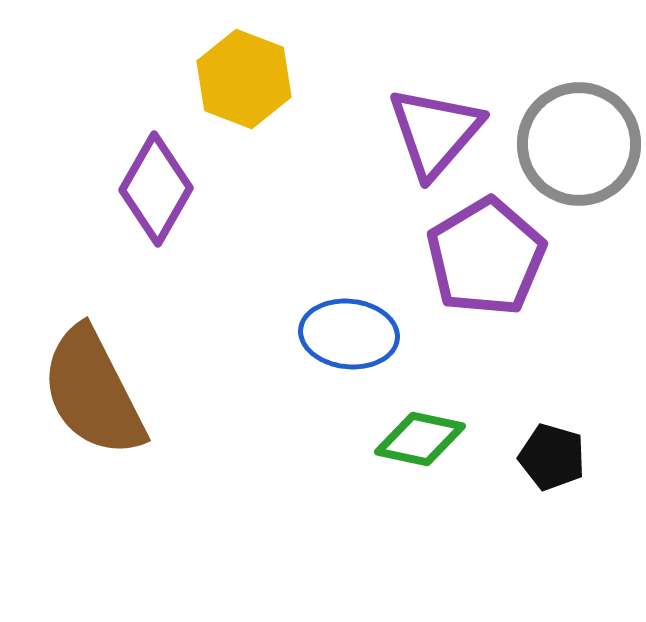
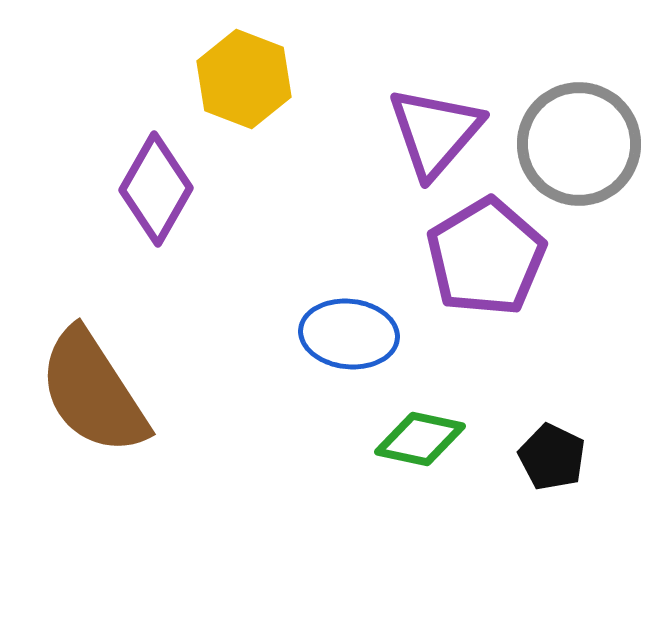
brown semicircle: rotated 6 degrees counterclockwise
black pentagon: rotated 10 degrees clockwise
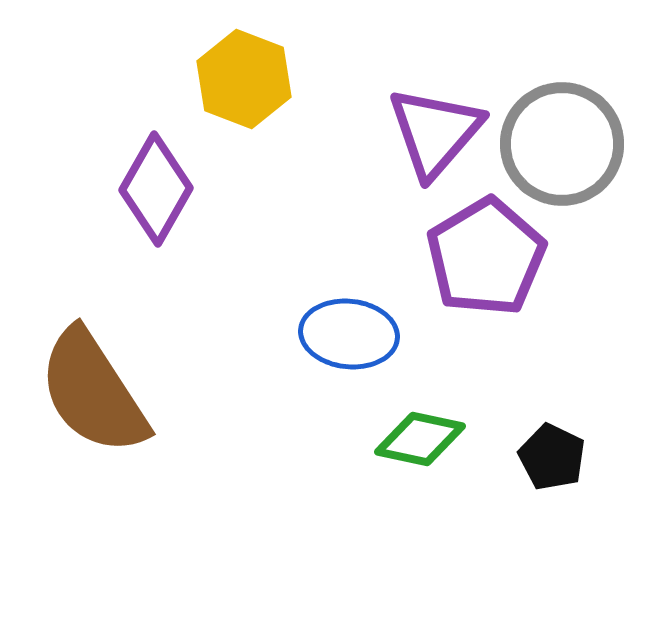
gray circle: moved 17 px left
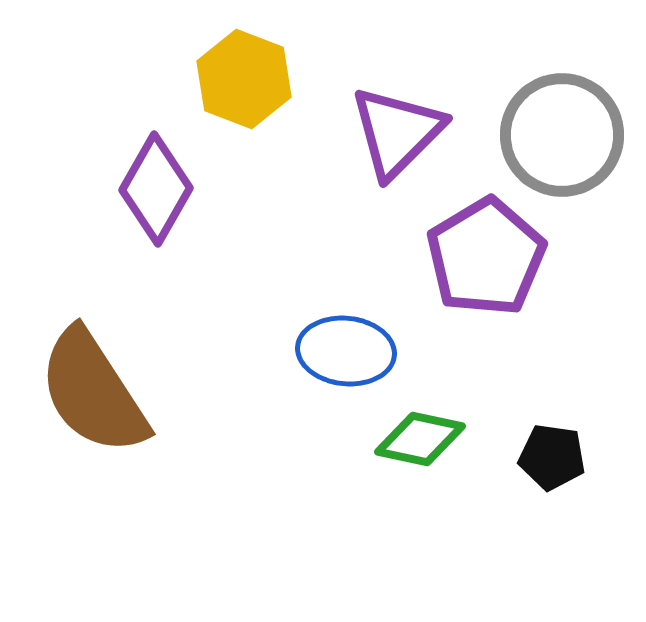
purple triangle: moved 38 px left; rotated 4 degrees clockwise
gray circle: moved 9 px up
blue ellipse: moved 3 px left, 17 px down
black pentagon: rotated 18 degrees counterclockwise
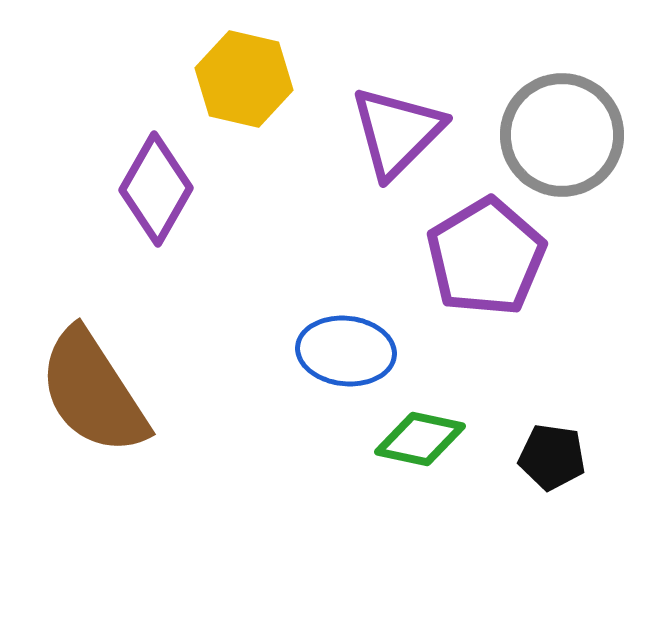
yellow hexagon: rotated 8 degrees counterclockwise
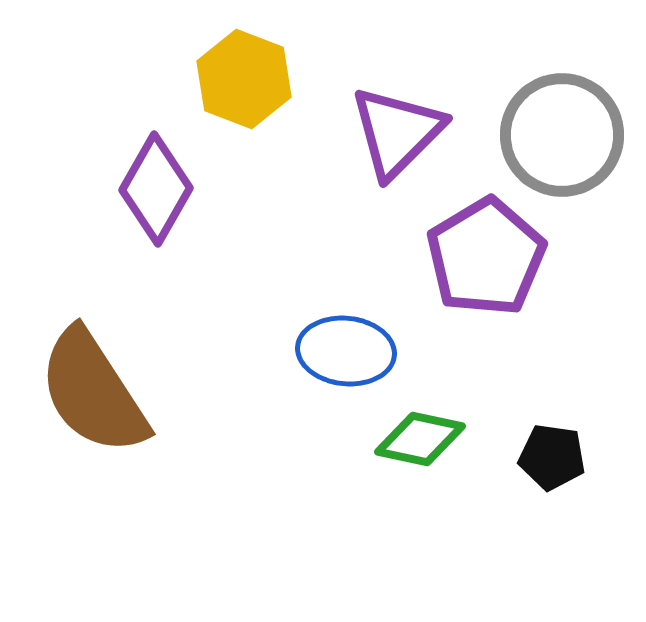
yellow hexagon: rotated 8 degrees clockwise
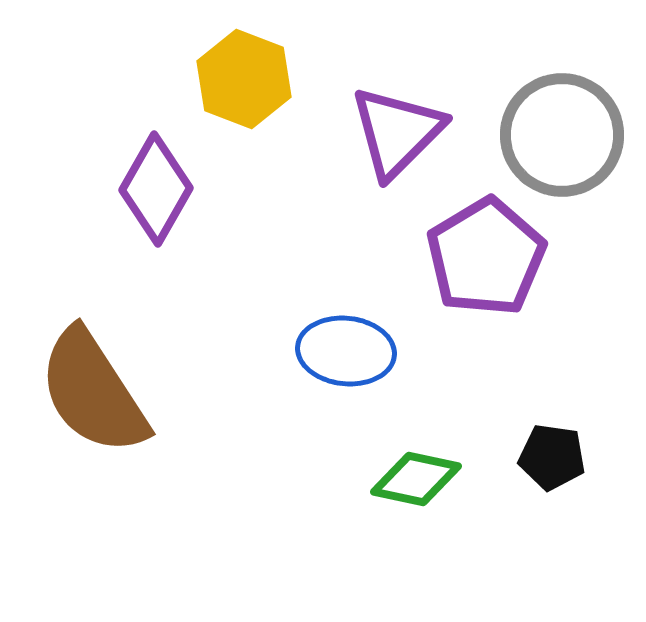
green diamond: moved 4 px left, 40 px down
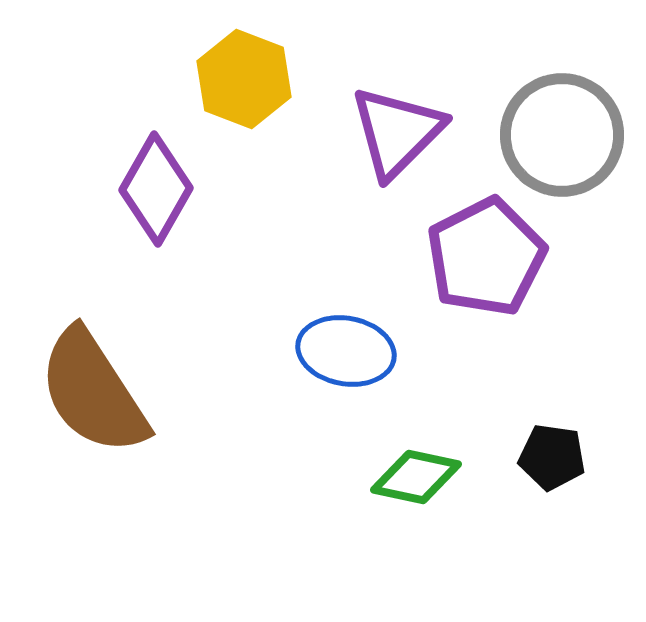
purple pentagon: rotated 4 degrees clockwise
blue ellipse: rotated 4 degrees clockwise
green diamond: moved 2 px up
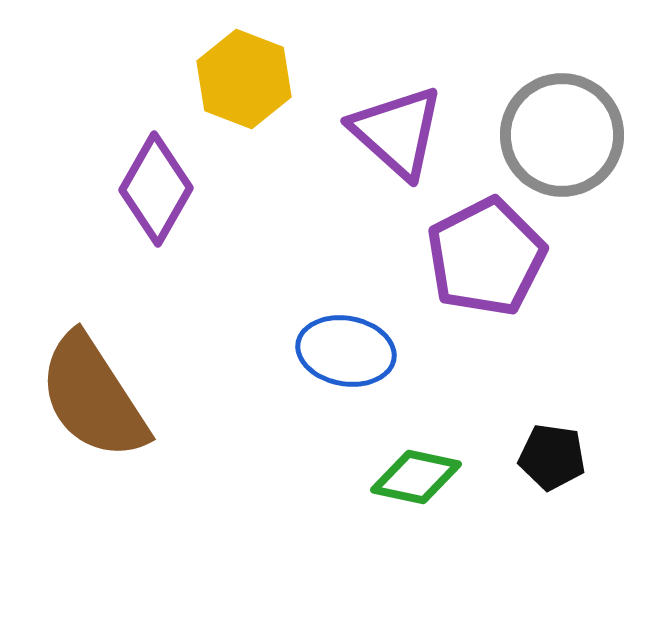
purple triangle: rotated 33 degrees counterclockwise
brown semicircle: moved 5 px down
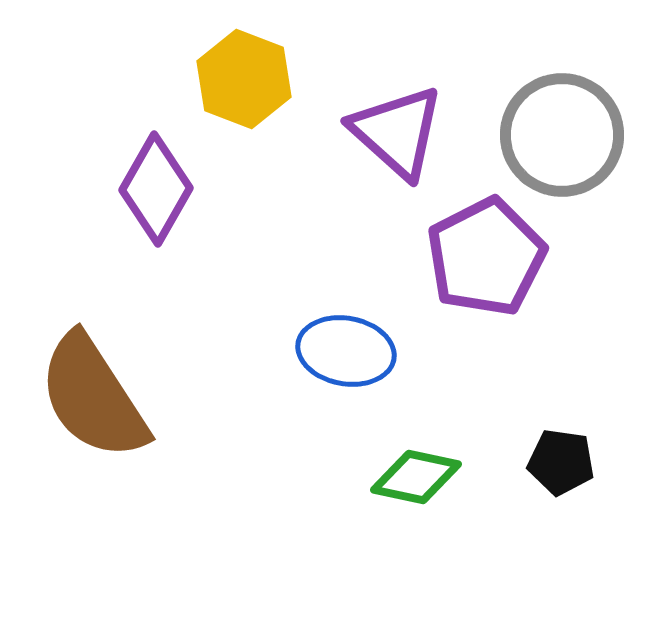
black pentagon: moved 9 px right, 5 px down
